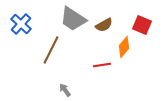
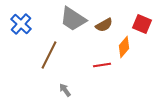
red square: moved 1 px up
brown line: moved 2 px left, 5 px down
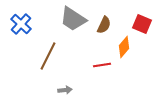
brown semicircle: rotated 36 degrees counterclockwise
brown line: moved 1 px left, 1 px down
gray arrow: rotated 120 degrees clockwise
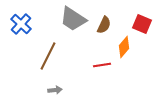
gray arrow: moved 10 px left
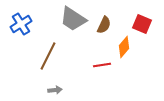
blue cross: rotated 15 degrees clockwise
